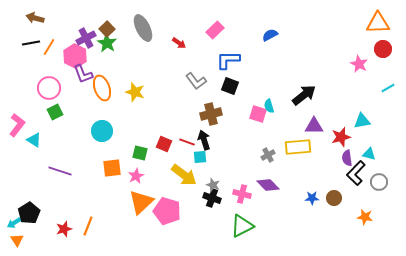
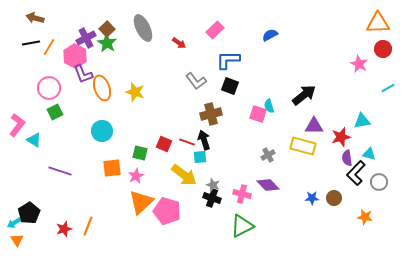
yellow rectangle at (298, 147): moved 5 px right, 1 px up; rotated 20 degrees clockwise
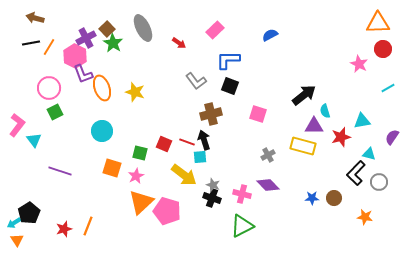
green star at (107, 43): moved 6 px right
cyan semicircle at (269, 106): moved 56 px right, 5 px down
cyan triangle at (34, 140): rotated 21 degrees clockwise
purple semicircle at (347, 158): moved 45 px right, 21 px up; rotated 42 degrees clockwise
orange square at (112, 168): rotated 24 degrees clockwise
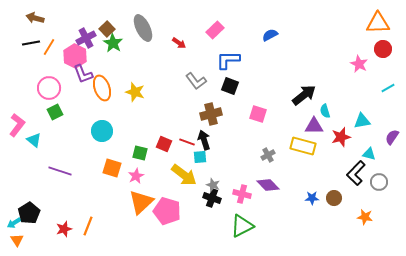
cyan triangle at (34, 140): rotated 14 degrees counterclockwise
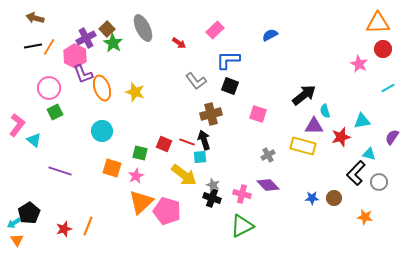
black line at (31, 43): moved 2 px right, 3 px down
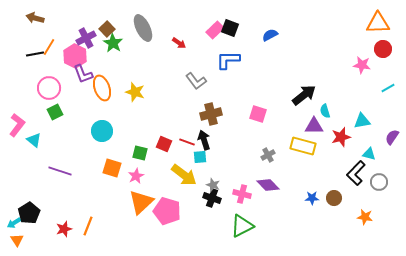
black line at (33, 46): moved 2 px right, 8 px down
pink star at (359, 64): moved 3 px right, 1 px down; rotated 18 degrees counterclockwise
black square at (230, 86): moved 58 px up
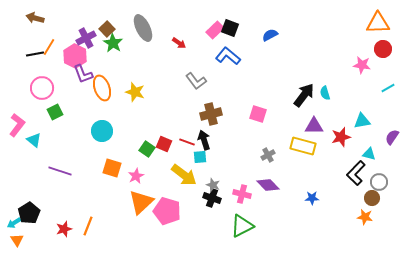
blue L-shape at (228, 60): moved 4 px up; rotated 40 degrees clockwise
pink circle at (49, 88): moved 7 px left
black arrow at (304, 95): rotated 15 degrees counterclockwise
cyan semicircle at (325, 111): moved 18 px up
green square at (140, 153): moved 7 px right, 4 px up; rotated 21 degrees clockwise
brown circle at (334, 198): moved 38 px right
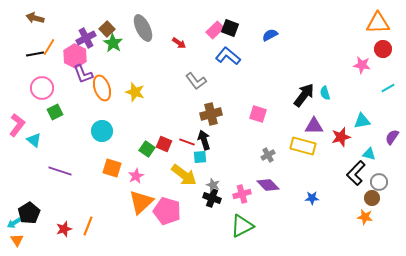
pink cross at (242, 194): rotated 30 degrees counterclockwise
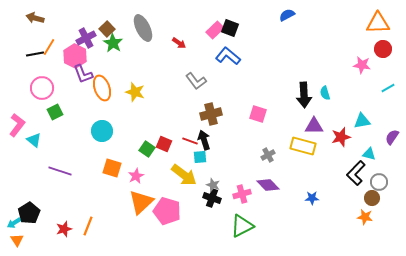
blue semicircle at (270, 35): moved 17 px right, 20 px up
black arrow at (304, 95): rotated 140 degrees clockwise
red line at (187, 142): moved 3 px right, 1 px up
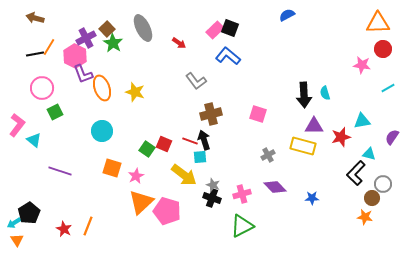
gray circle at (379, 182): moved 4 px right, 2 px down
purple diamond at (268, 185): moved 7 px right, 2 px down
red star at (64, 229): rotated 28 degrees counterclockwise
